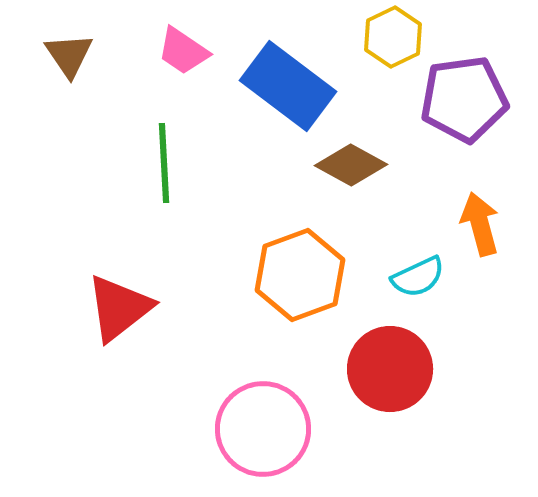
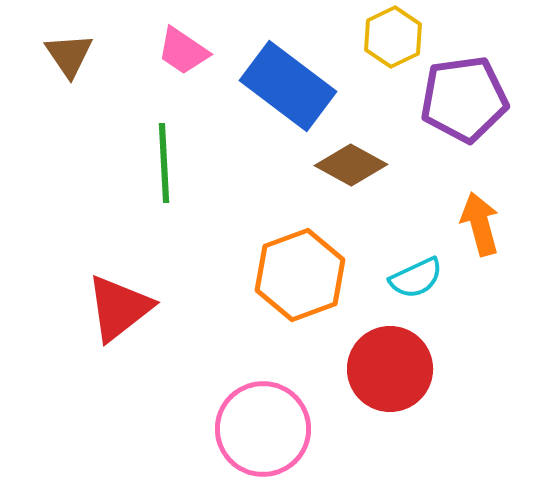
cyan semicircle: moved 2 px left, 1 px down
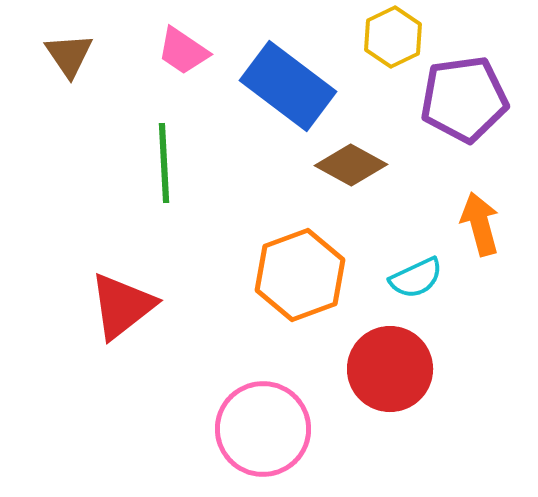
red triangle: moved 3 px right, 2 px up
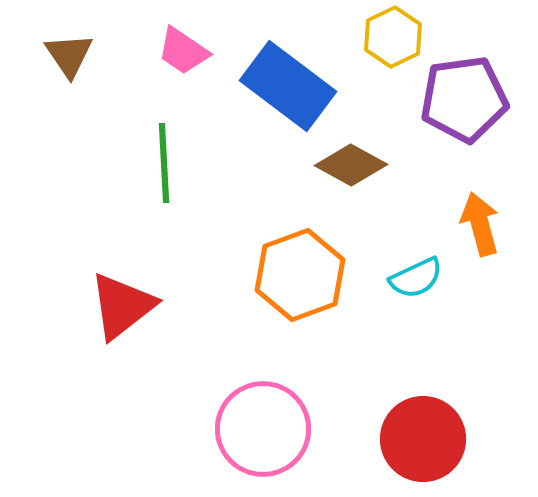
red circle: moved 33 px right, 70 px down
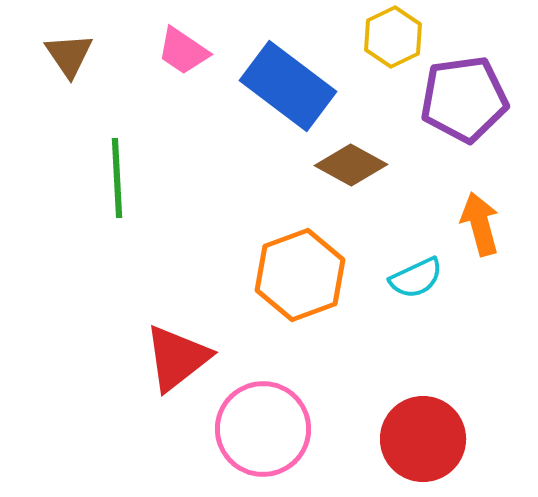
green line: moved 47 px left, 15 px down
red triangle: moved 55 px right, 52 px down
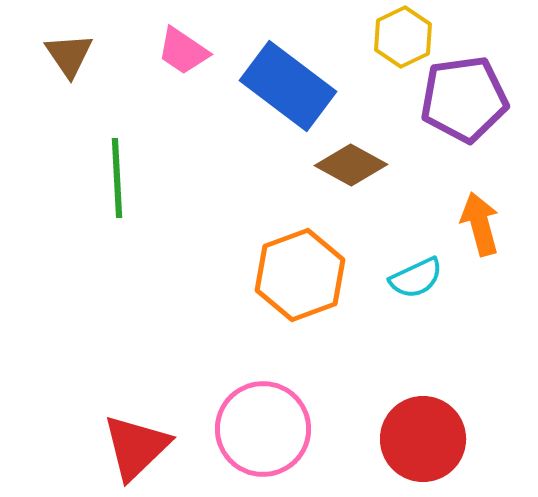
yellow hexagon: moved 10 px right
red triangle: moved 41 px left, 89 px down; rotated 6 degrees counterclockwise
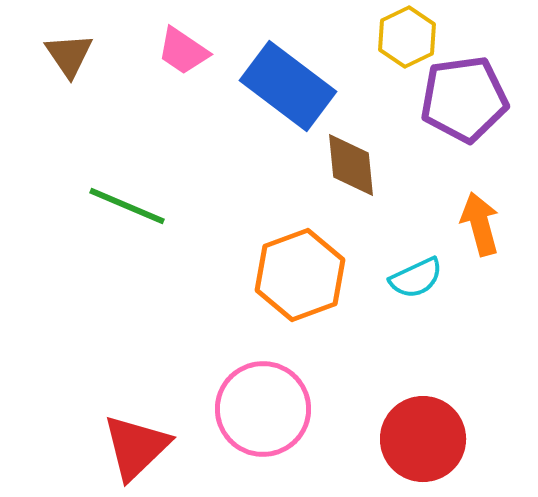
yellow hexagon: moved 4 px right
brown diamond: rotated 56 degrees clockwise
green line: moved 10 px right, 28 px down; rotated 64 degrees counterclockwise
pink circle: moved 20 px up
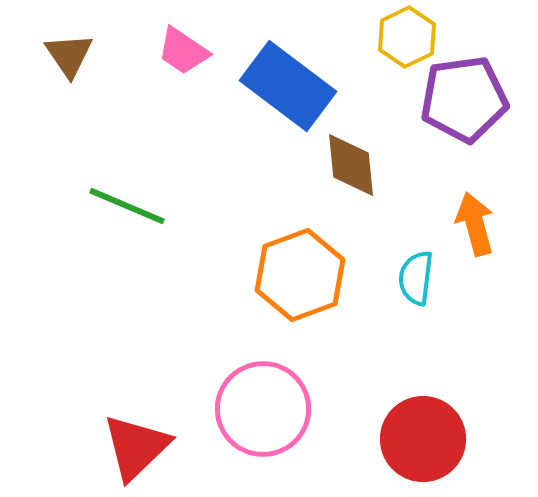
orange arrow: moved 5 px left
cyan semicircle: rotated 122 degrees clockwise
